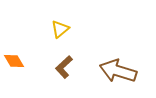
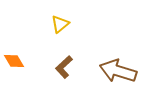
yellow triangle: moved 5 px up
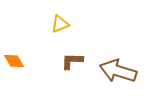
yellow triangle: rotated 18 degrees clockwise
brown L-shape: moved 8 px right, 6 px up; rotated 45 degrees clockwise
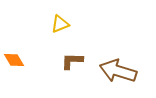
orange diamond: moved 1 px up
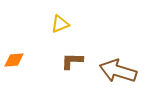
orange diamond: rotated 65 degrees counterclockwise
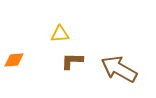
yellow triangle: moved 10 px down; rotated 18 degrees clockwise
brown arrow: moved 1 px right, 2 px up; rotated 12 degrees clockwise
